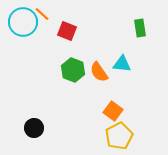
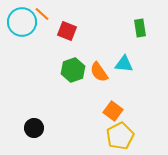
cyan circle: moved 1 px left
cyan triangle: moved 2 px right
green hexagon: rotated 20 degrees clockwise
yellow pentagon: moved 1 px right
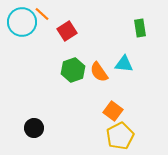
red square: rotated 36 degrees clockwise
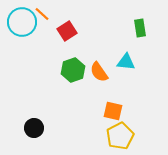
cyan triangle: moved 2 px right, 2 px up
orange square: rotated 24 degrees counterclockwise
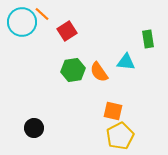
green rectangle: moved 8 px right, 11 px down
green hexagon: rotated 10 degrees clockwise
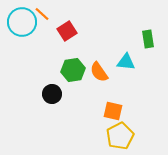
black circle: moved 18 px right, 34 px up
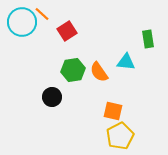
black circle: moved 3 px down
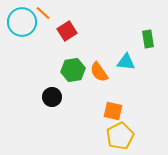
orange line: moved 1 px right, 1 px up
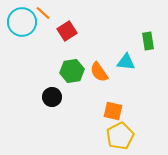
green rectangle: moved 2 px down
green hexagon: moved 1 px left, 1 px down
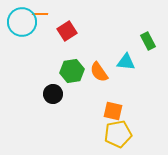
orange line: moved 3 px left, 1 px down; rotated 42 degrees counterclockwise
green rectangle: rotated 18 degrees counterclockwise
black circle: moved 1 px right, 3 px up
yellow pentagon: moved 2 px left, 2 px up; rotated 16 degrees clockwise
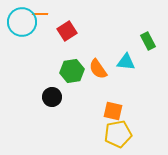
orange semicircle: moved 1 px left, 3 px up
black circle: moved 1 px left, 3 px down
